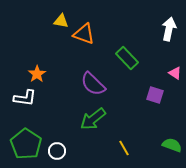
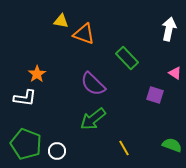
green pentagon: rotated 12 degrees counterclockwise
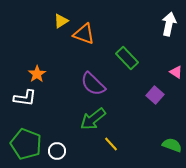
yellow triangle: rotated 42 degrees counterclockwise
white arrow: moved 5 px up
pink triangle: moved 1 px right, 1 px up
purple square: rotated 24 degrees clockwise
yellow line: moved 13 px left, 4 px up; rotated 14 degrees counterclockwise
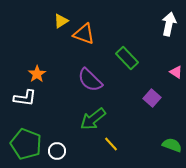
purple semicircle: moved 3 px left, 4 px up
purple square: moved 3 px left, 3 px down
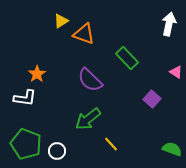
purple square: moved 1 px down
green arrow: moved 5 px left
green semicircle: moved 4 px down
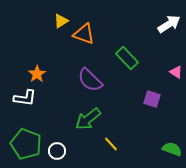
white arrow: rotated 45 degrees clockwise
purple square: rotated 24 degrees counterclockwise
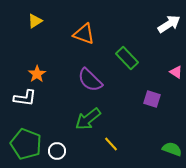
yellow triangle: moved 26 px left
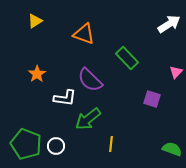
pink triangle: rotated 40 degrees clockwise
white L-shape: moved 40 px right
yellow line: rotated 49 degrees clockwise
white circle: moved 1 px left, 5 px up
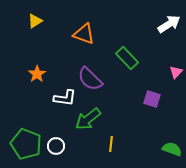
purple semicircle: moved 1 px up
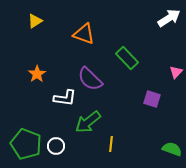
white arrow: moved 6 px up
green arrow: moved 3 px down
